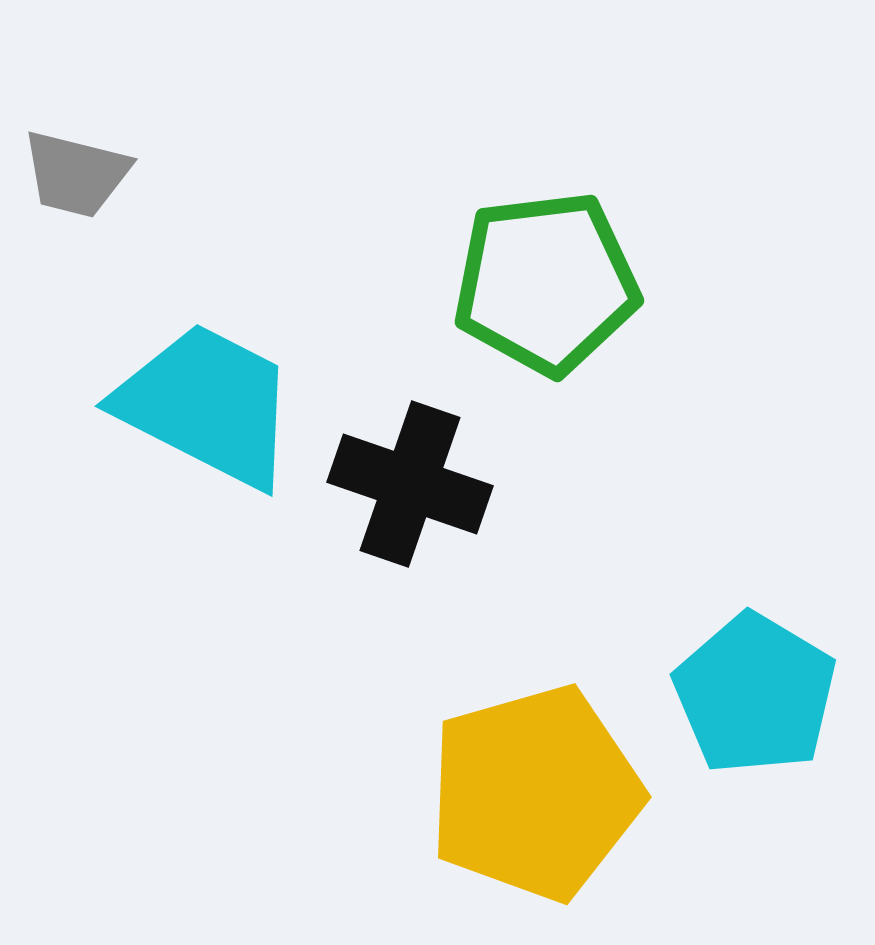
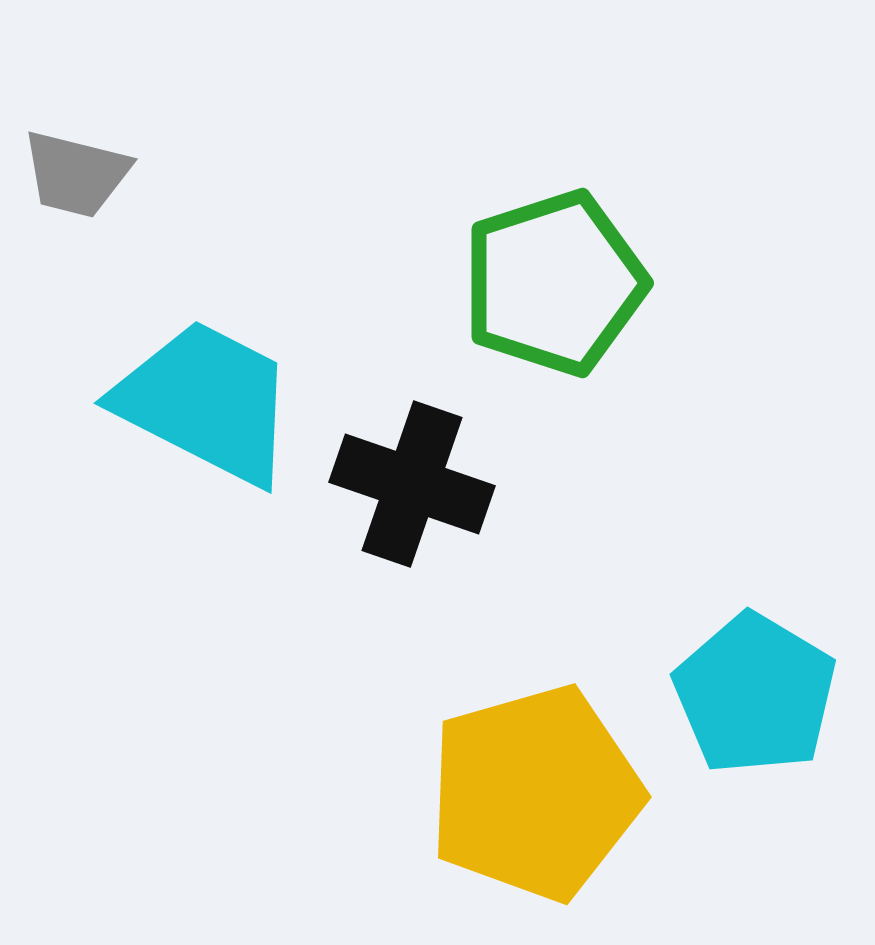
green pentagon: moved 8 px right; rotated 11 degrees counterclockwise
cyan trapezoid: moved 1 px left, 3 px up
black cross: moved 2 px right
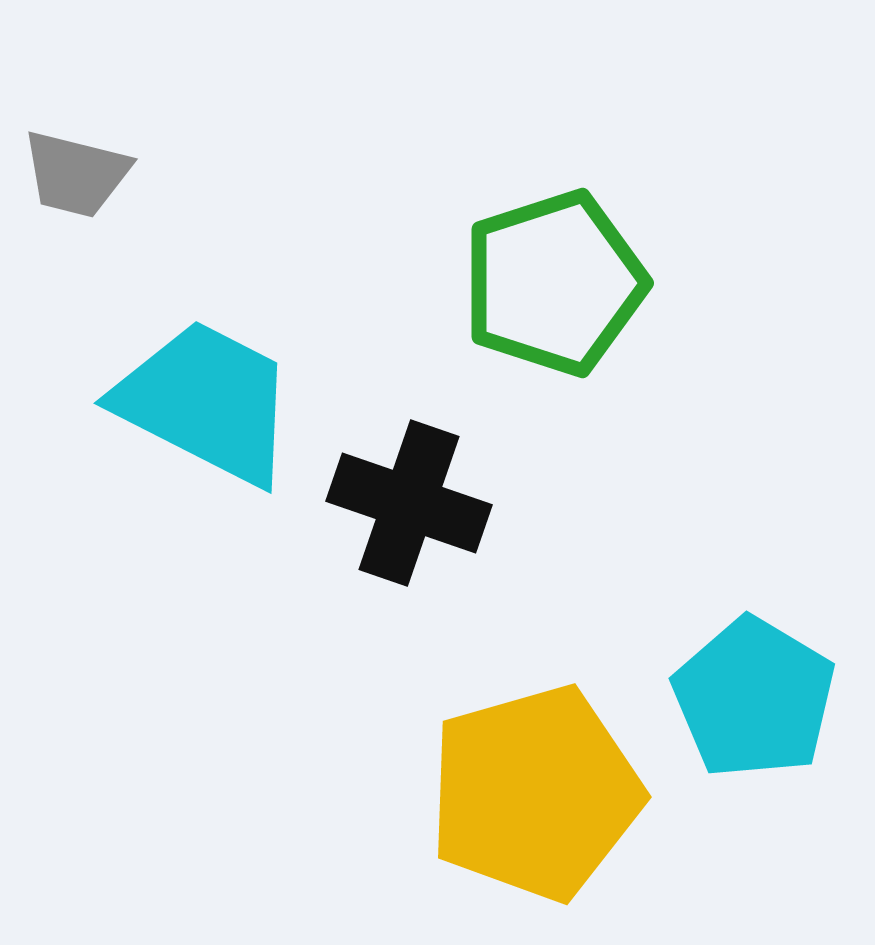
black cross: moved 3 px left, 19 px down
cyan pentagon: moved 1 px left, 4 px down
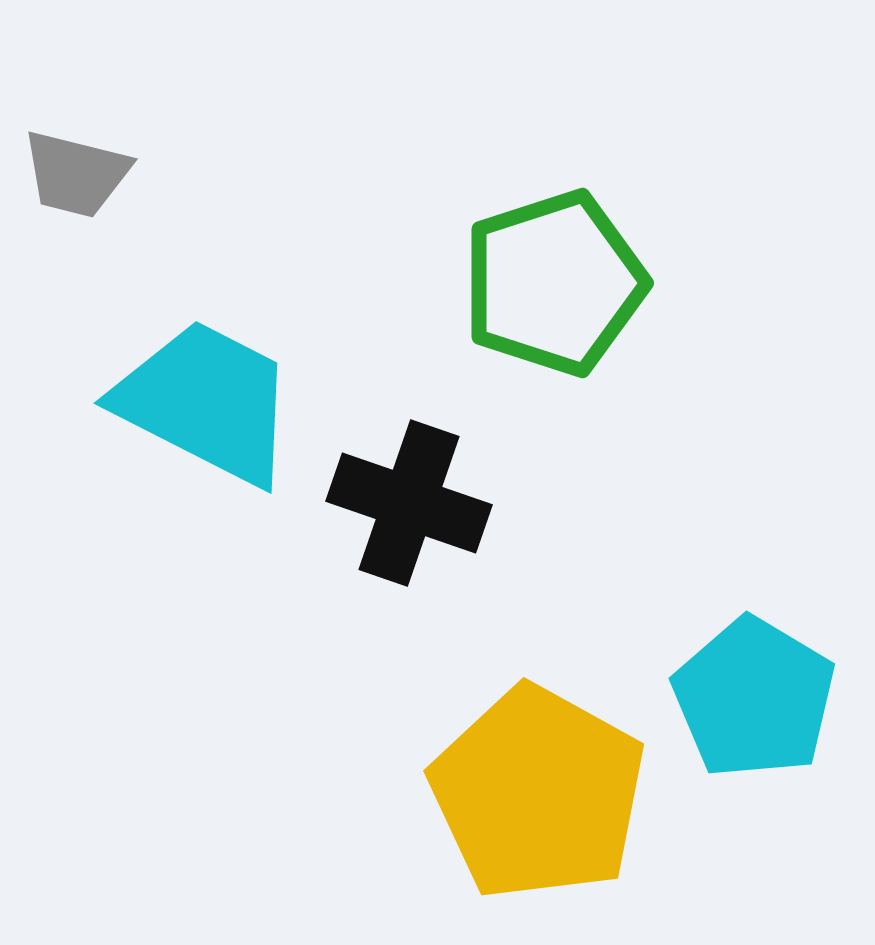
yellow pentagon: moved 3 px right; rotated 27 degrees counterclockwise
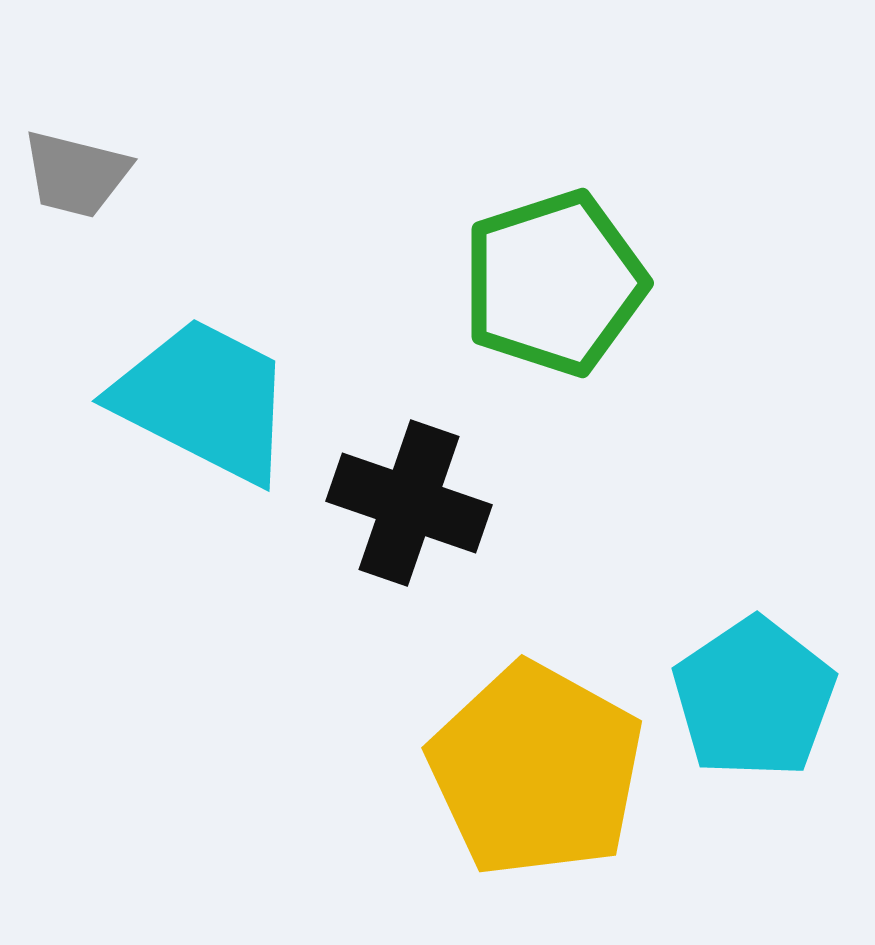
cyan trapezoid: moved 2 px left, 2 px up
cyan pentagon: rotated 7 degrees clockwise
yellow pentagon: moved 2 px left, 23 px up
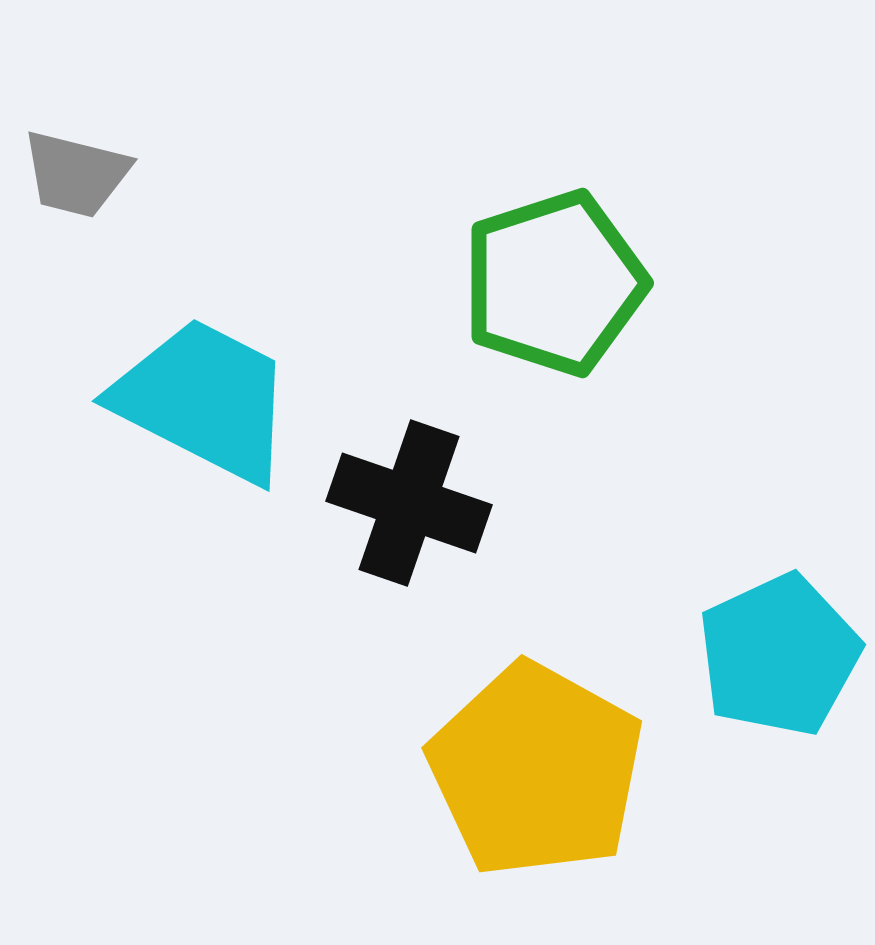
cyan pentagon: moved 25 px right, 43 px up; rotated 9 degrees clockwise
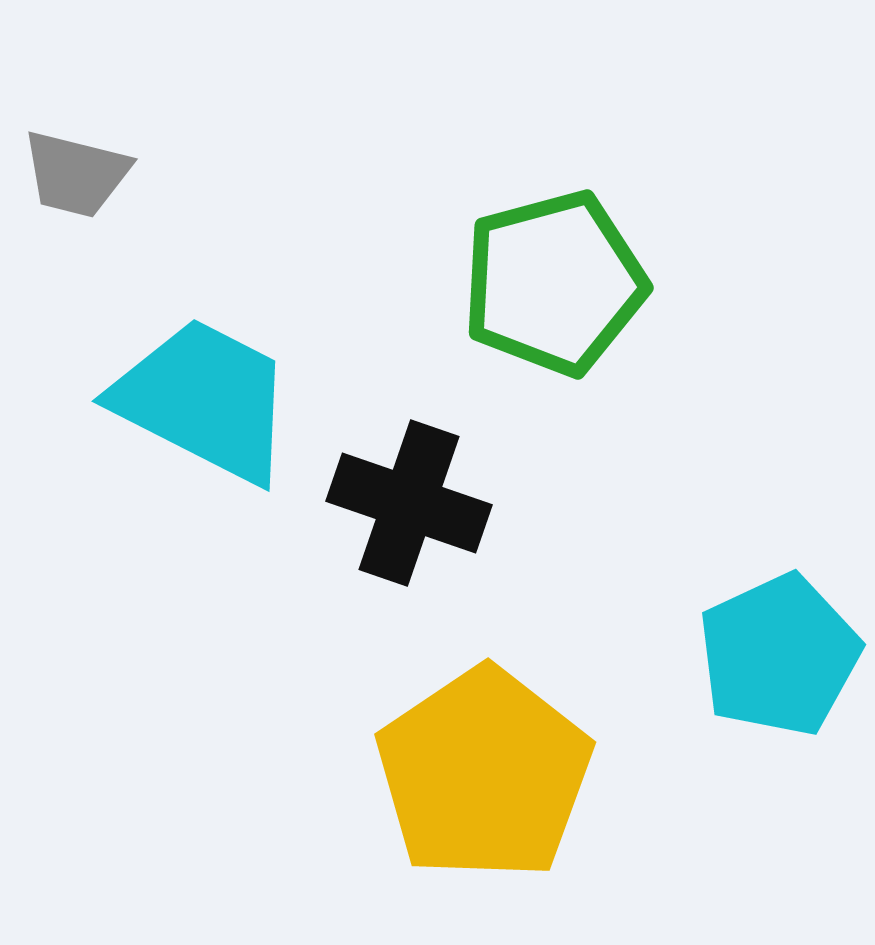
green pentagon: rotated 3 degrees clockwise
yellow pentagon: moved 52 px left, 4 px down; rotated 9 degrees clockwise
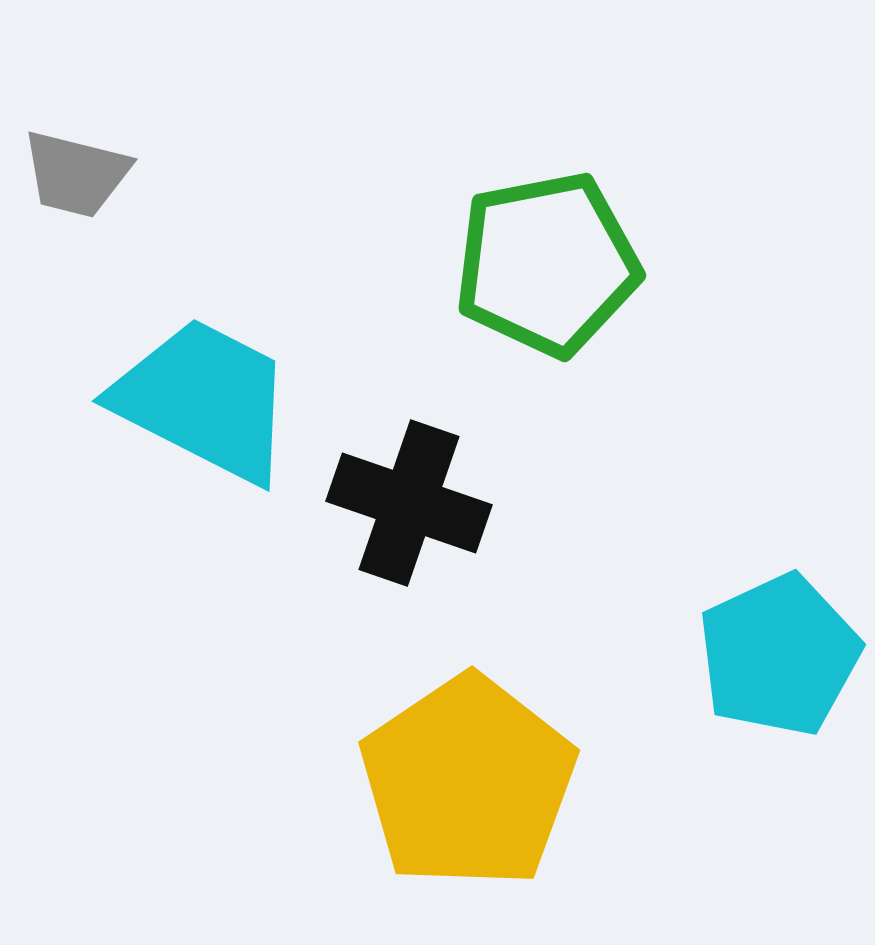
green pentagon: moved 7 px left, 19 px up; rotated 4 degrees clockwise
yellow pentagon: moved 16 px left, 8 px down
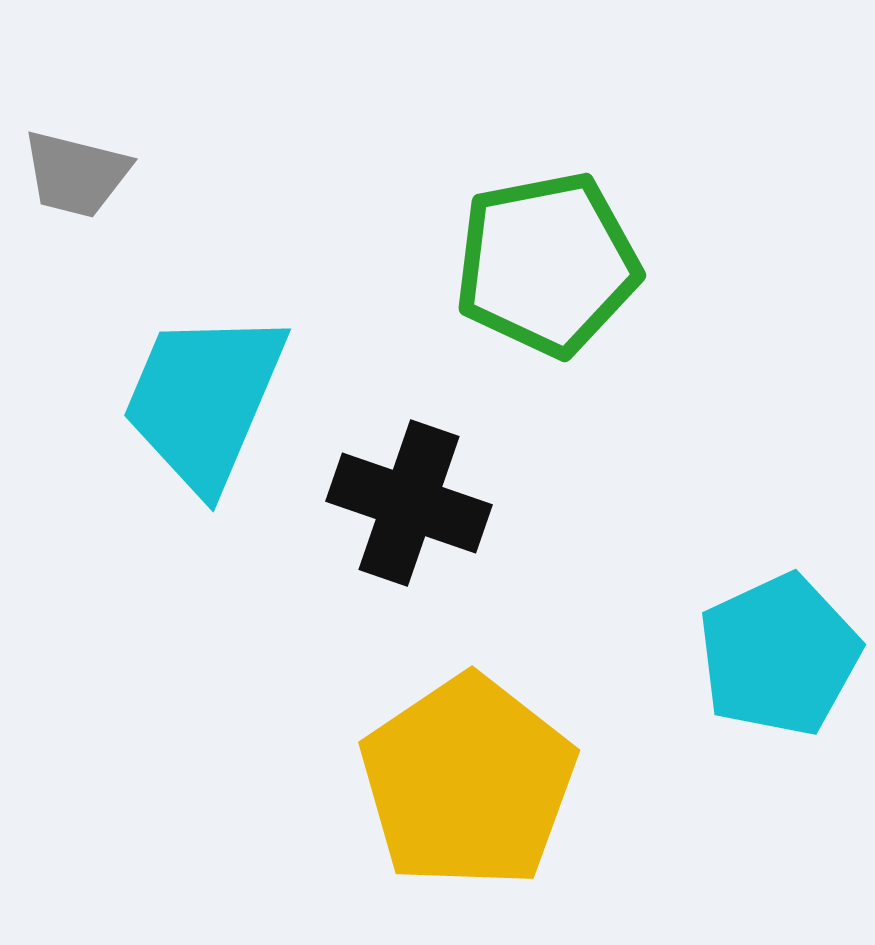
cyan trapezoid: rotated 94 degrees counterclockwise
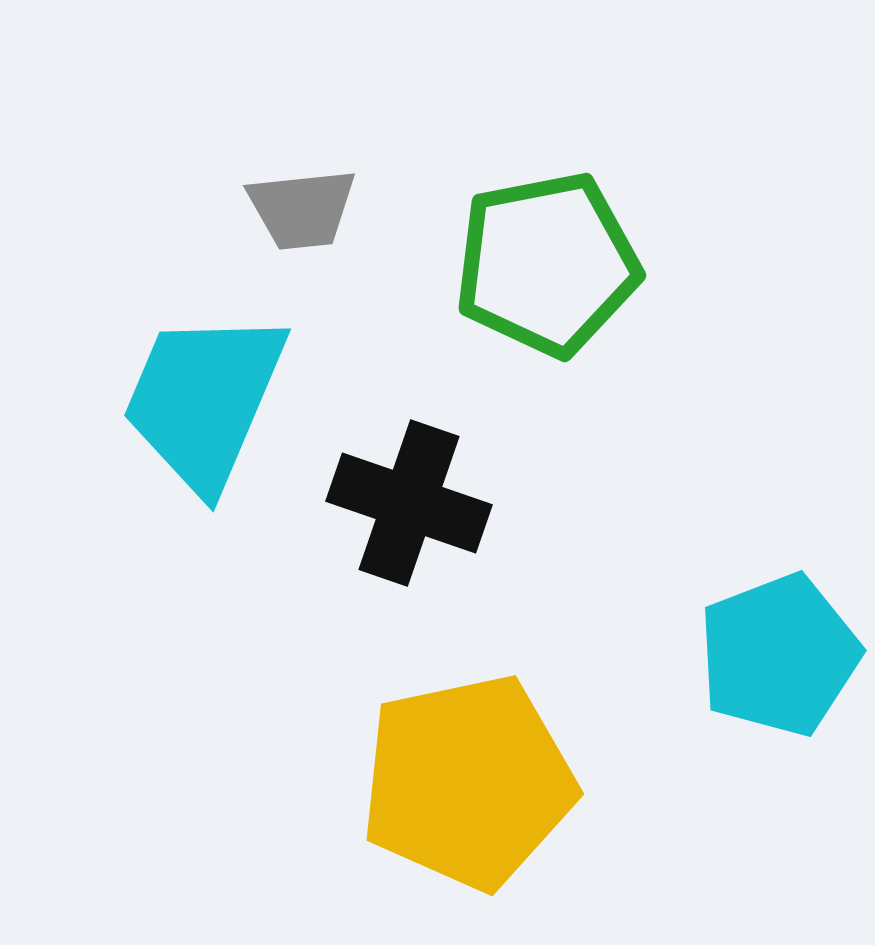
gray trapezoid: moved 226 px right, 35 px down; rotated 20 degrees counterclockwise
cyan pentagon: rotated 4 degrees clockwise
yellow pentagon: rotated 22 degrees clockwise
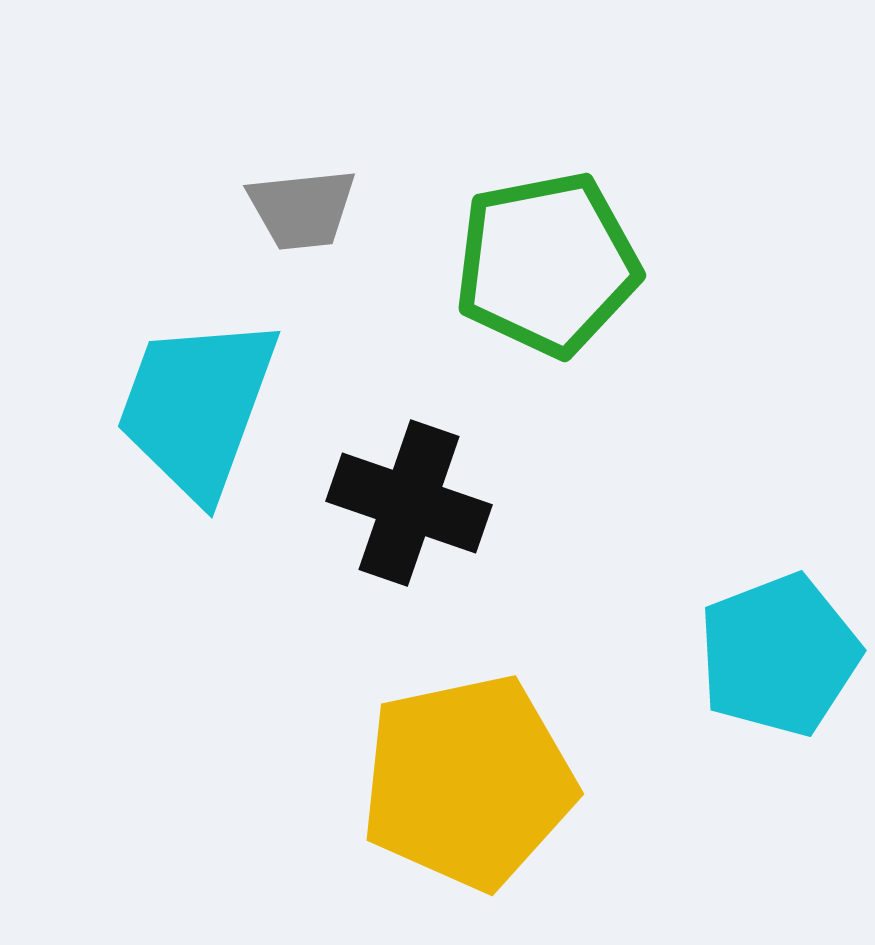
cyan trapezoid: moved 7 px left, 7 px down; rotated 3 degrees counterclockwise
